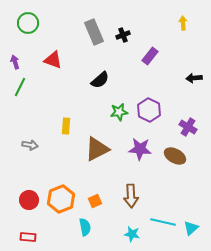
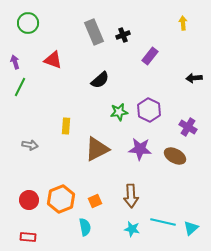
cyan star: moved 5 px up
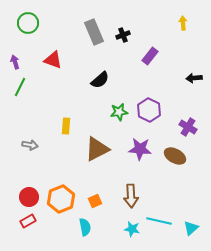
red circle: moved 3 px up
cyan line: moved 4 px left, 1 px up
red rectangle: moved 16 px up; rotated 35 degrees counterclockwise
